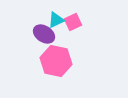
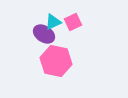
cyan triangle: moved 3 px left, 2 px down
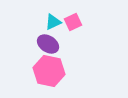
purple ellipse: moved 4 px right, 10 px down
pink hexagon: moved 7 px left, 10 px down
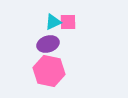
pink square: moved 5 px left; rotated 24 degrees clockwise
purple ellipse: rotated 50 degrees counterclockwise
